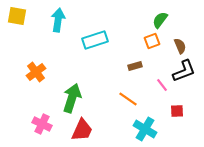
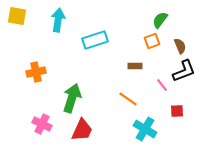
brown rectangle: rotated 16 degrees clockwise
orange cross: rotated 24 degrees clockwise
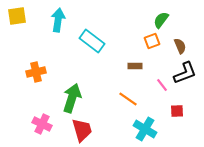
yellow square: rotated 18 degrees counterclockwise
green semicircle: moved 1 px right
cyan rectangle: moved 3 px left, 1 px down; rotated 55 degrees clockwise
black L-shape: moved 1 px right, 2 px down
red trapezoid: rotated 40 degrees counterclockwise
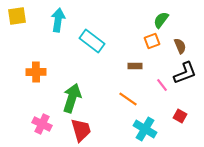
orange cross: rotated 12 degrees clockwise
red square: moved 3 px right, 5 px down; rotated 32 degrees clockwise
red trapezoid: moved 1 px left
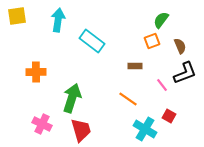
red square: moved 11 px left
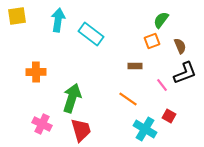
cyan rectangle: moved 1 px left, 7 px up
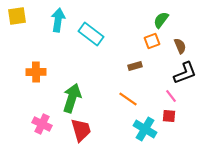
brown rectangle: rotated 16 degrees counterclockwise
pink line: moved 9 px right, 11 px down
red square: rotated 24 degrees counterclockwise
